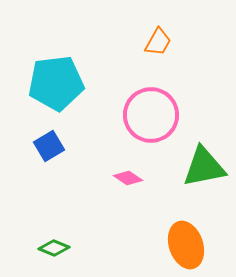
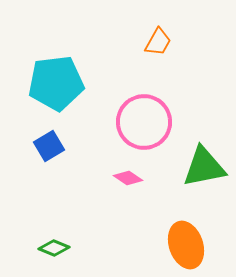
pink circle: moved 7 px left, 7 px down
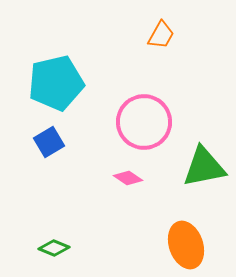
orange trapezoid: moved 3 px right, 7 px up
cyan pentagon: rotated 6 degrees counterclockwise
blue square: moved 4 px up
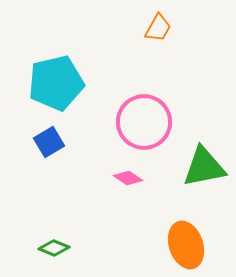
orange trapezoid: moved 3 px left, 7 px up
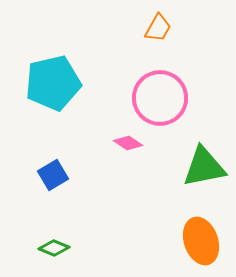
cyan pentagon: moved 3 px left
pink circle: moved 16 px right, 24 px up
blue square: moved 4 px right, 33 px down
pink diamond: moved 35 px up
orange ellipse: moved 15 px right, 4 px up
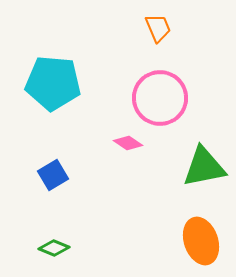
orange trapezoid: rotated 52 degrees counterclockwise
cyan pentagon: rotated 18 degrees clockwise
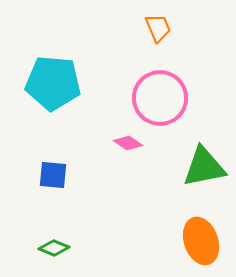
blue square: rotated 36 degrees clockwise
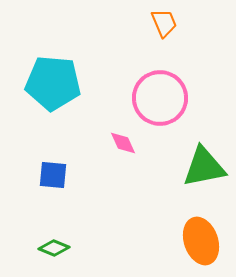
orange trapezoid: moved 6 px right, 5 px up
pink diamond: moved 5 px left; rotated 32 degrees clockwise
